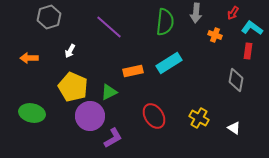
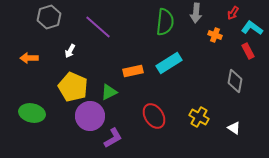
purple line: moved 11 px left
red rectangle: rotated 35 degrees counterclockwise
gray diamond: moved 1 px left, 1 px down
yellow cross: moved 1 px up
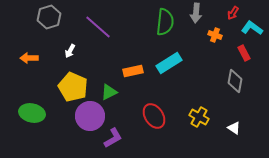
red rectangle: moved 4 px left, 2 px down
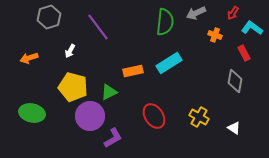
gray arrow: rotated 60 degrees clockwise
purple line: rotated 12 degrees clockwise
orange arrow: rotated 18 degrees counterclockwise
yellow pentagon: rotated 8 degrees counterclockwise
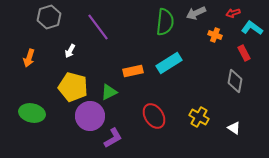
red arrow: rotated 40 degrees clockwise
orange arrow: rotated 54 degrees counterclockwise
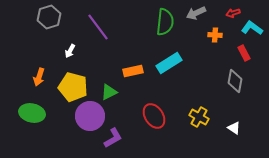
orange cross: rotated 16 degrees counterclockwise
orange arrow: moved 10 px right, 19 px down
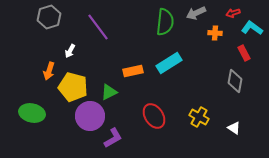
orange cross: moved 2 px up
orange arrow: moved 10 px right, 6 px up
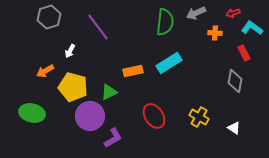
orange arrow: moved 4 px left; rotated 42 degrees clockwise
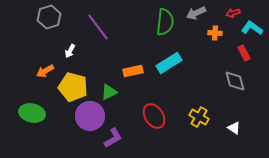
gray diamond: rotated 25 degrees counterclockwise
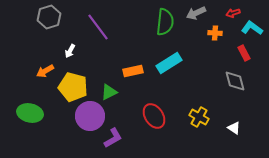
green ellipse: moved 2 px left
